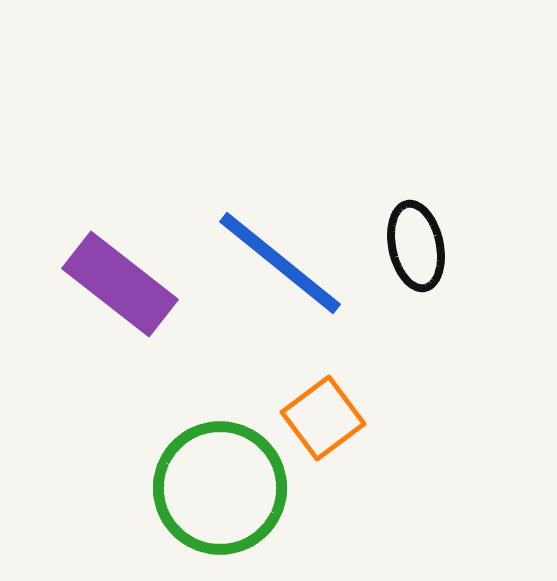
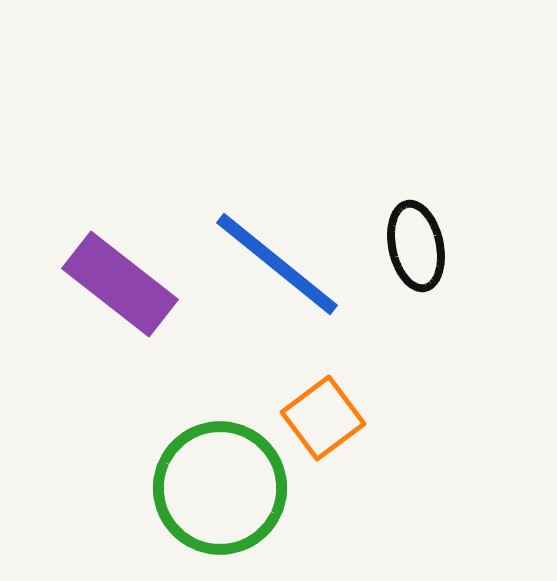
blue line: moved 3 px left, 1 px down
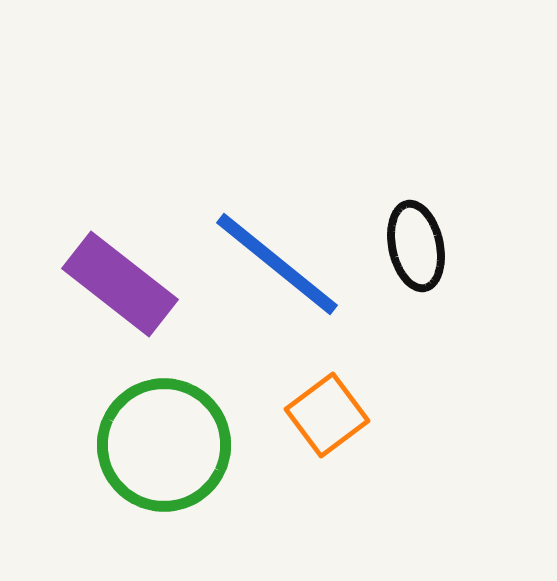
orange square: moved 4 px right, 3 px up
green circle: moved 56 px left, 43 px up
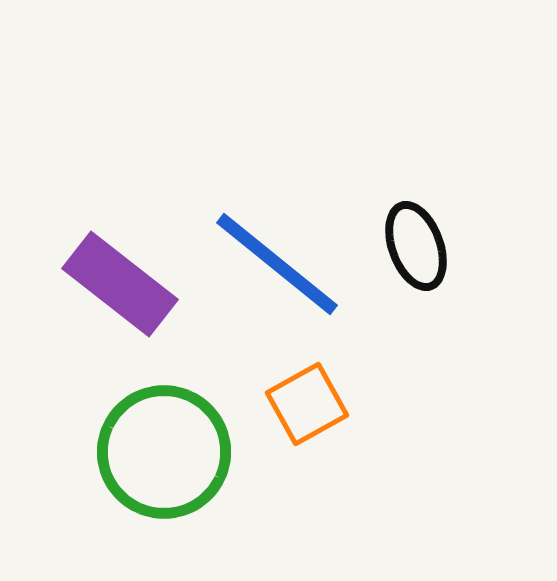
black ellipse: rotated 8 degrees counterclockwise
orange square: moved 20 px left, 11 px up; rotated 8 degrees clockwise
green circle: moved 7 px down
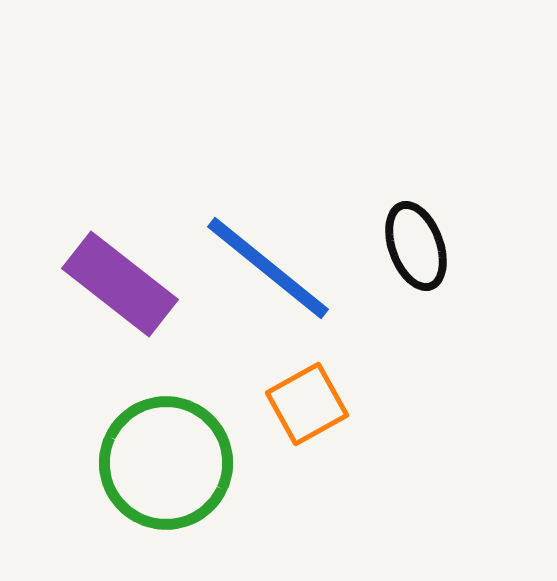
blue line: moved 9 px left, 4 px down
green circle: moved 2 px right, 11 px down
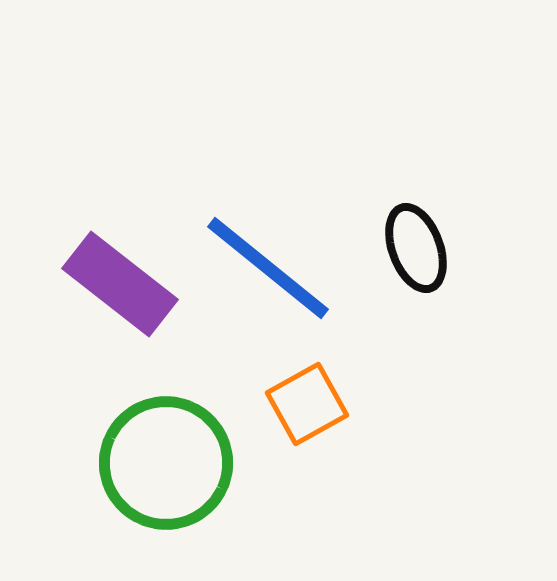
black ellipse: moved 2 px down
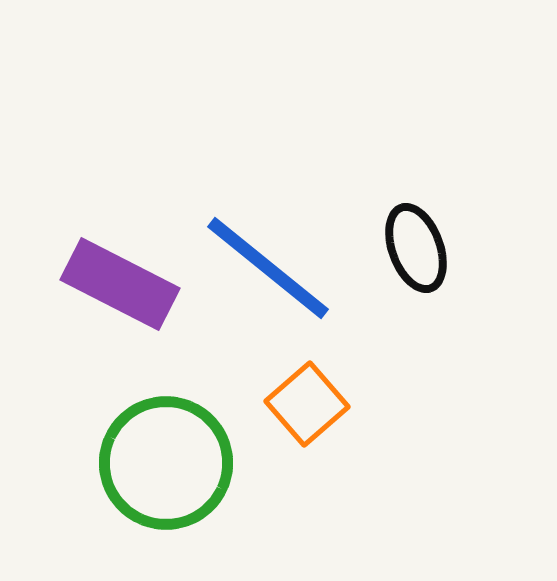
purple rectangle: rotated 11 degrees counterclockwise
orange square: rotated 12 degrees counterclockwise
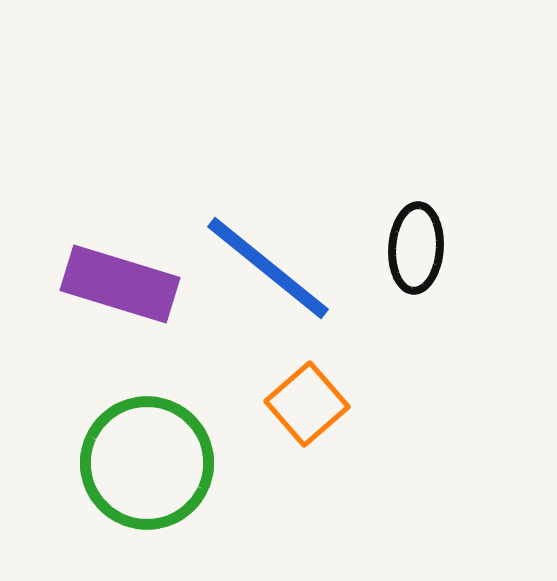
black ellipse: rotated 24 degrees clockwise
purple rectangle: rotated 10 degrees counterclockwise
green circle: moved 19 px left
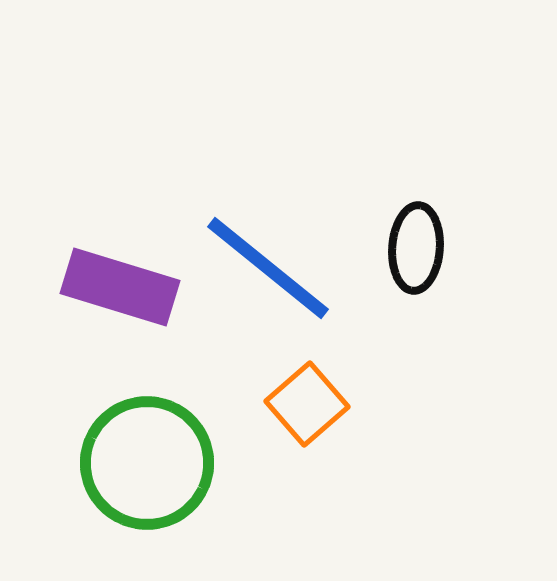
purple rectangle: moved 3 px down
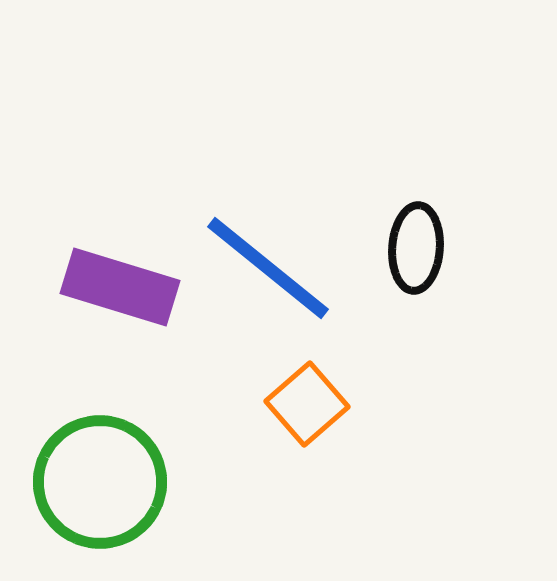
green circle: moved 47 px left, 19 px down
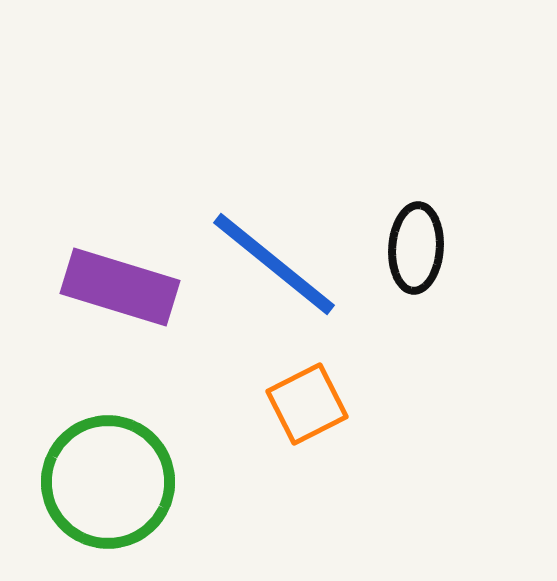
blue line: moved 6 px right, 4 px up
orange square: rotated 14 degrees clockwise
green circle: moved 8 px right
